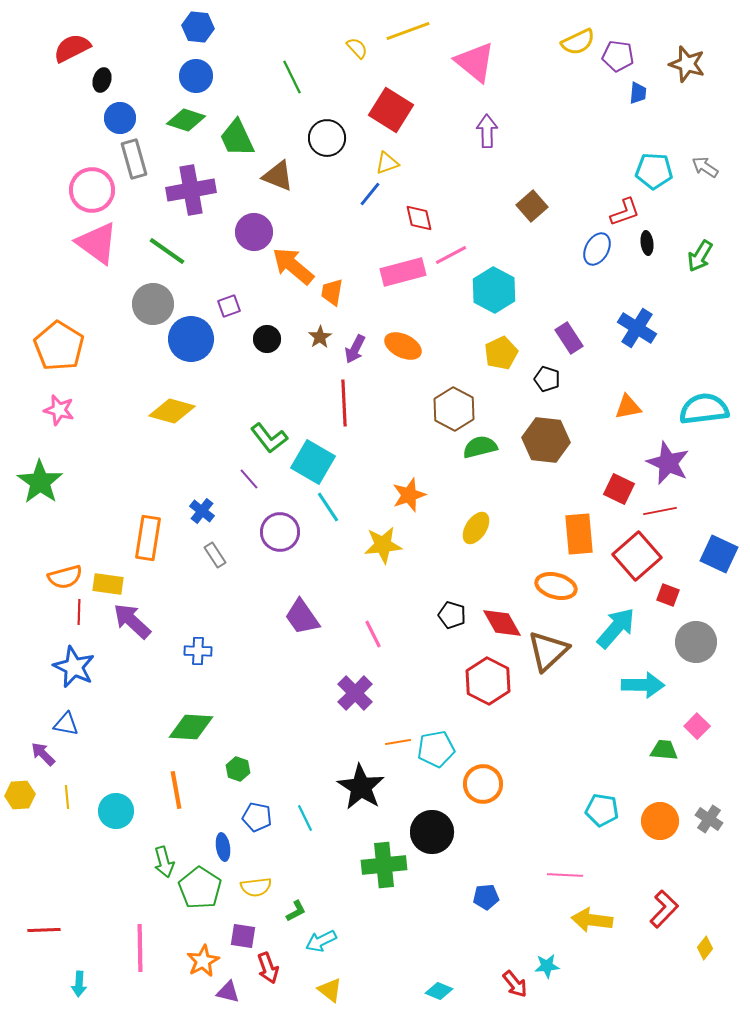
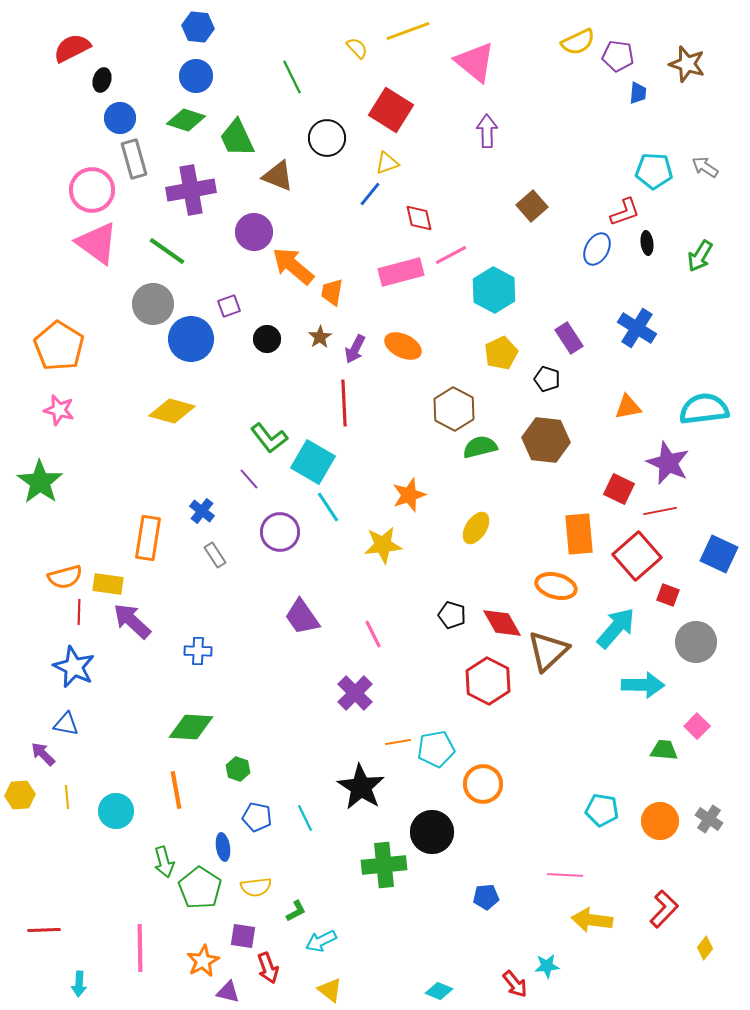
pink rectangle at (403, 272): moved 2 px left
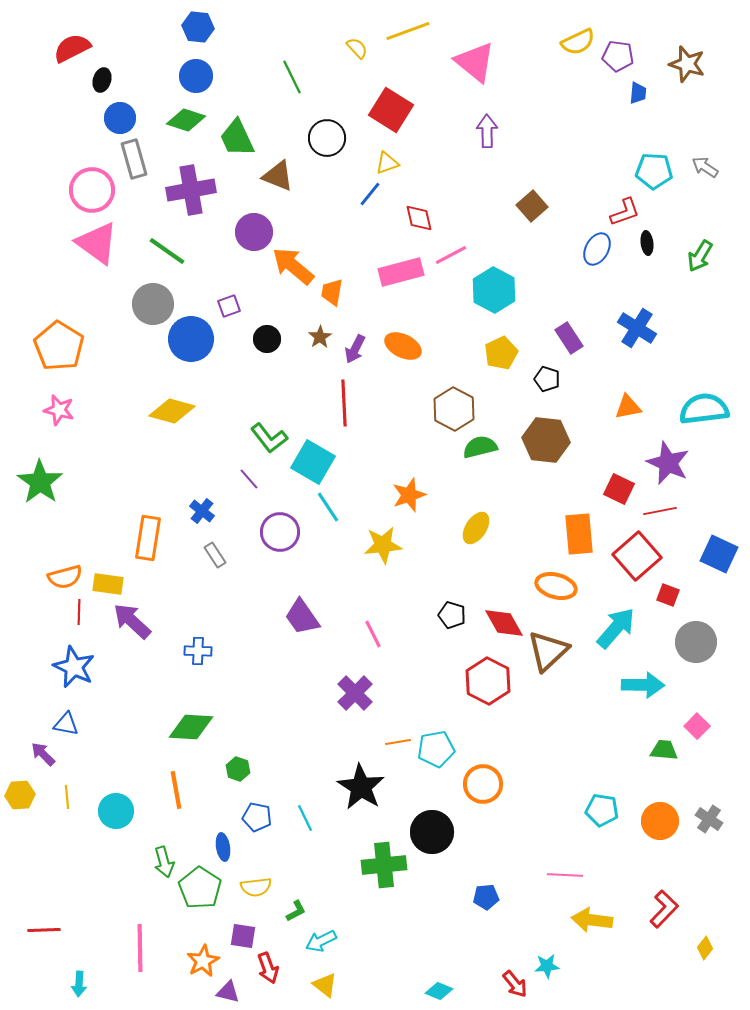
red diamond at (502, 623): moved 2 px right
yellow triangle at (330, 990): moved 5 px left, 5 px up
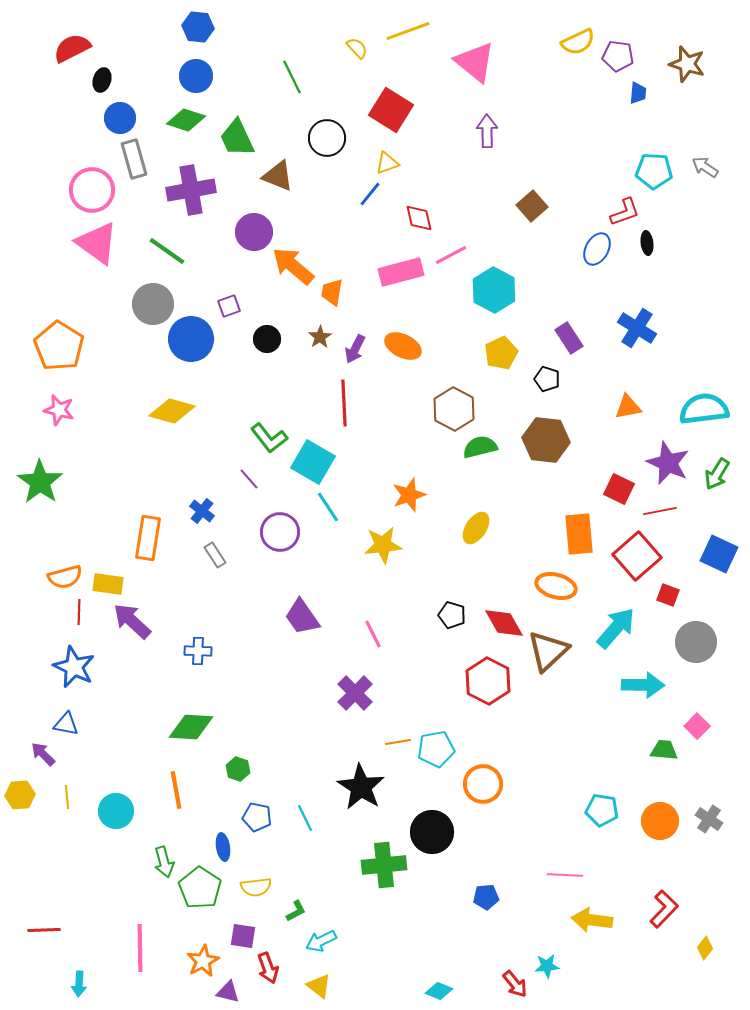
green arrow at (700, 256): moved 17 px right, 218 px down
yellow triangle at (325, 985): moved 6 px left, 1 px down
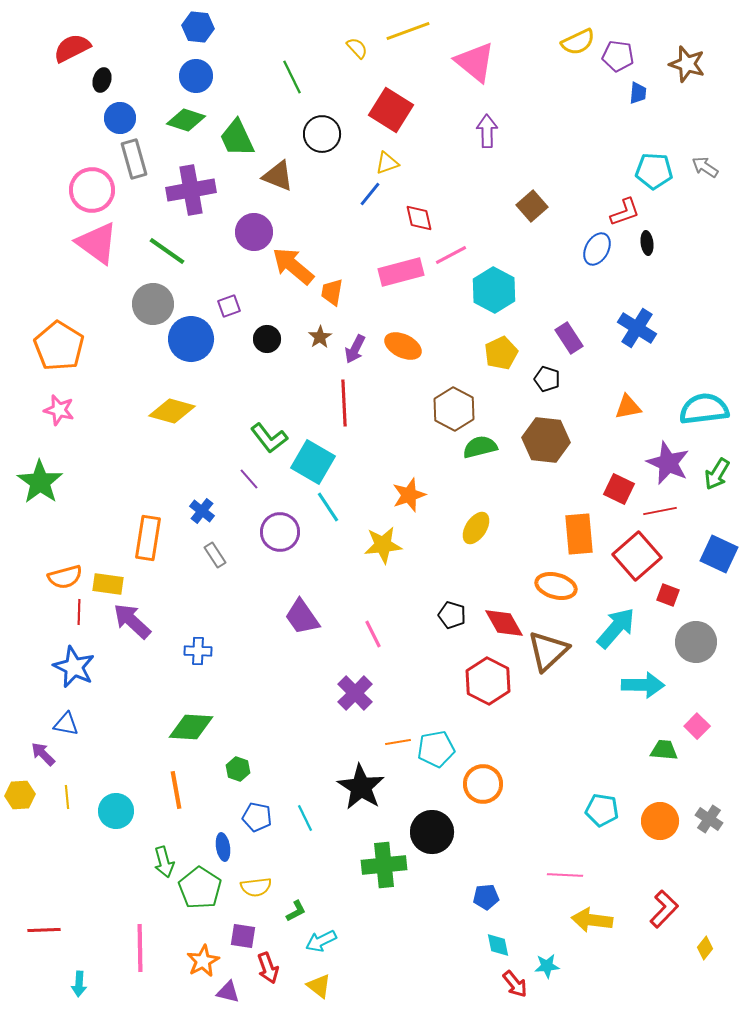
black circle at (327, 138): moved 5 px left, 4 px up
cyan diamond at (439, 991): moved 59 px right, 46 px up; rotated 56 degrees clockwise
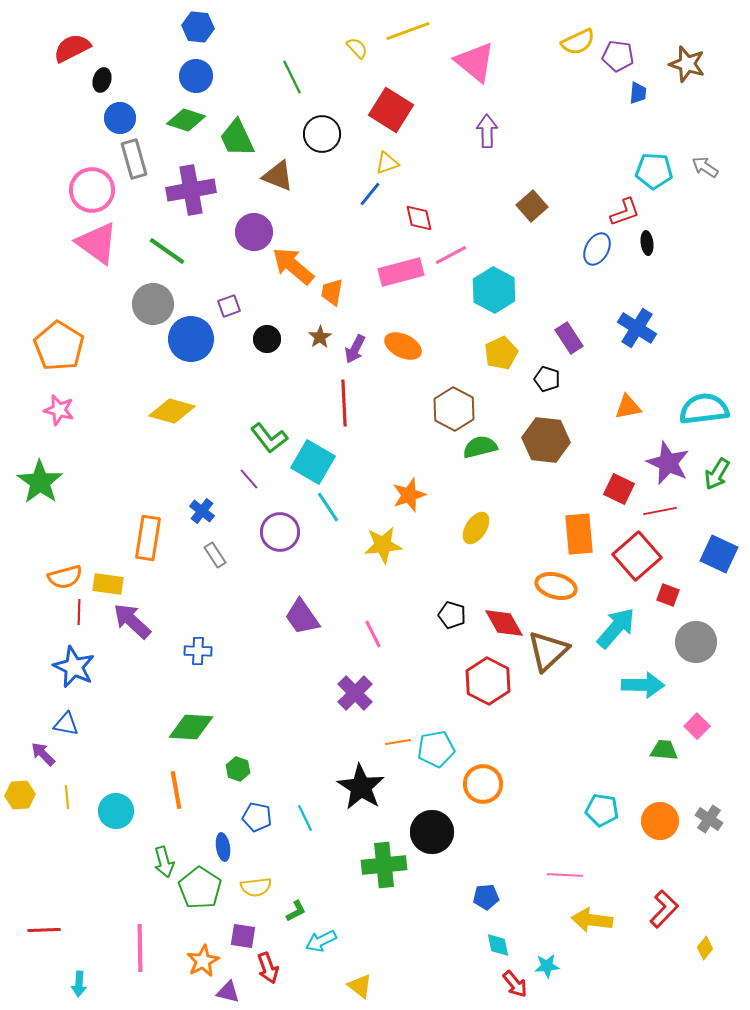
yellow triangle at (319, 986): moved 41 px right
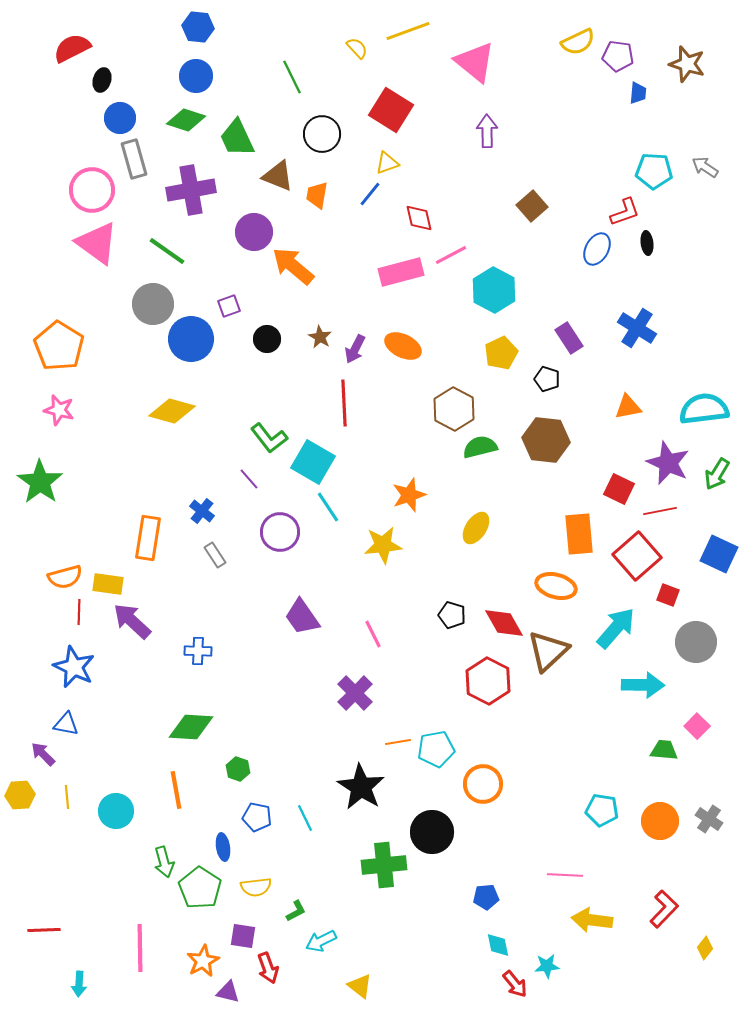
orange trapezoid at (332, 292): moved 15 px left, 97 px up
brown star at (320, 337): rotated 10 degrees counterclockwise
